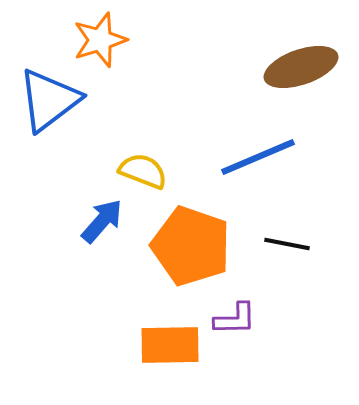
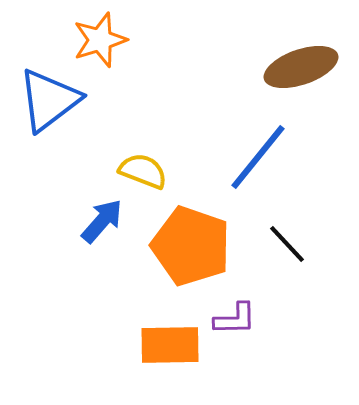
blue line: rotated 28 degrees counterclockwise
black line: rotated 36 degrees clockwise
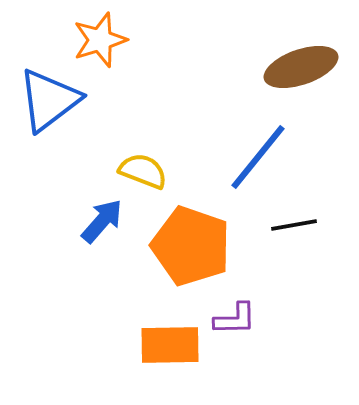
black line: moved 7 px right, 19 px up; rotated 57 degrees counterclockwise
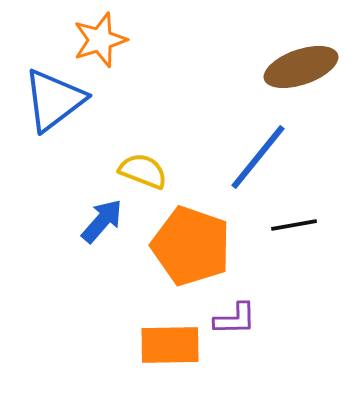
blue triangle: moved 5 px right
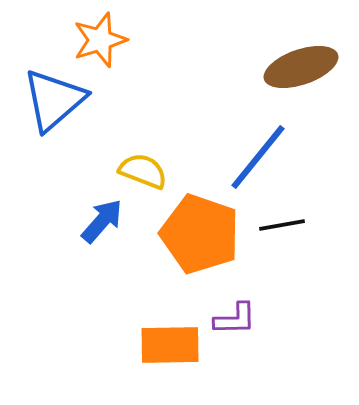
blue triangle: rotated 4 degrees counterclockwise
black line: moved 12 px left
orange pentagon: moved 9 px right, 12 px up
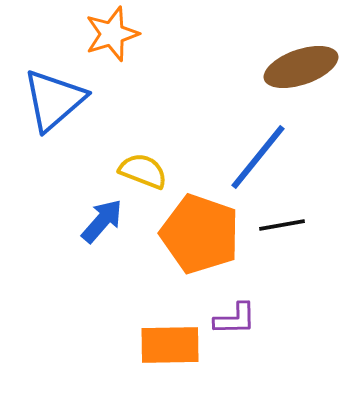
orange star: moved 12 px right, 6 px up
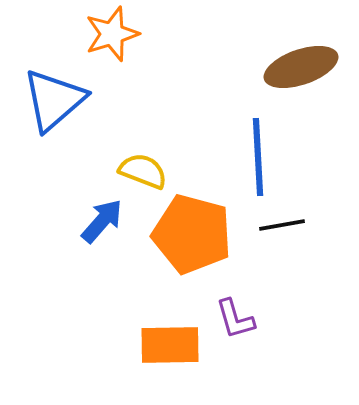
blue line: rotated 42 degrees counterclockwise
orange pentagon: moved 8 px left; rotated 4 degrees counterclockwise
purple L-shape: rotated 75 degrees clockwise
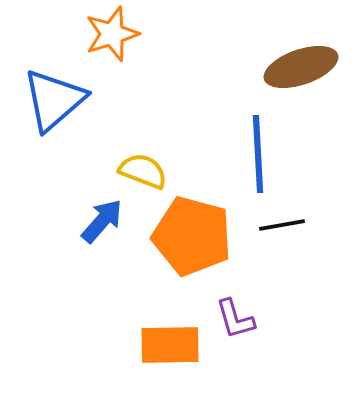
blue line: moved 3 px up
orange pentagon: moved 2 px down
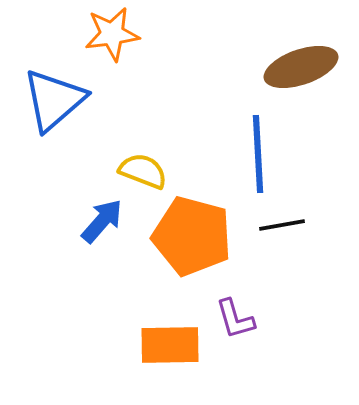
orange star: rotated 10 degrees clockwise
